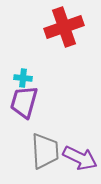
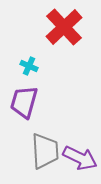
red cross: rotated 24 degrees counterclockwise
cyan cross: moved 6 px right, 12 px up; rotated 18 degrees clockwise
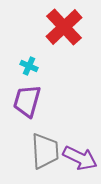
purple trapezoid: moved 3 px right, 1 px up
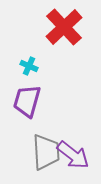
gray trapezoid: moved 1 px right, 1 px down
purple arrow: moved 7 px left, 3 px up; rotated 12 degrees clockwise
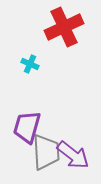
red cross: rotated 18 degrees clockwise
cyan cross: moved 1 px right, 2 px up
purple trapezoid: moved 26 px down
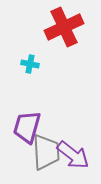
cyan cross: rotated 12 degrees counterclockwise
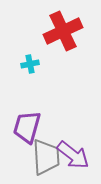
red cross: moved 1 px left, 4 px down
cyan cross: rotated 24 degrees counterclockwise
gray trapezoid: moved 5 px down
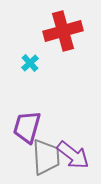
red cross: rotated 9 degrees clockwise
cyan cross: moved 1 px up; rotated 30 degrees counterclockwise
